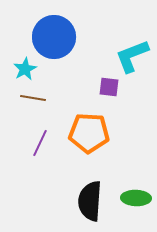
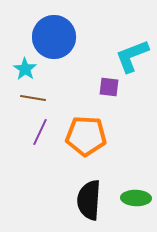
cyan star: rotated 10 degrees counterclockwise
orange pentagon: moved 3 px left, 3 px down
purple line: moved 11 px up
black semicircle: moved 1 px left, 1 px up
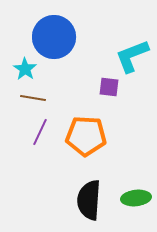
green ellipse: rotated 8 degrees counterclockwise
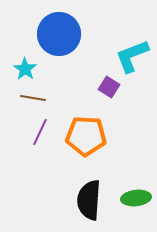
blue circle: moved 5 px right, 3 px up
purple square: rotated 25 degrees clockwise
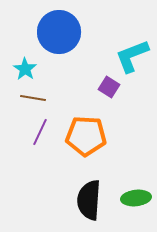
blue circle: moved 2 px up
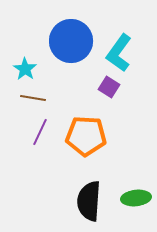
blue circle: moved 12 px right, 9 px down
cyan L-shape: moved 13 px left, 3 px up; rotated 33 degrees counterclockwise
black semicircle: moved 1 px down
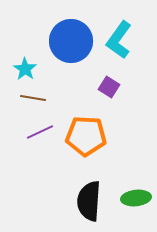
cyan L-shape: moved 13 px up
purple line: rotated 40 degrees clockwise
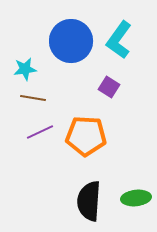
cyan star: rotated 30 degrees clockwise
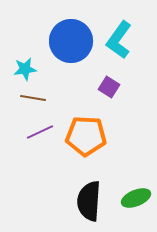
green ellipse: rotated 16 degrees counterclockwise
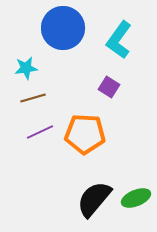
blue circle: moved 8 px left, 13 px up
cyan star: moved 1 px right, 1 px up
brown line: rotated 25 degrees counterclockwise
orange pentagon: moved 1 px left, 2 px up
black semicircle: moved 5 px right, 2 px up; rotated 36 degrees clockwise
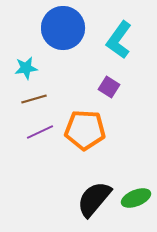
brown line: moved 1 px right, 1 px down
orange pentagon: moved 4 px up
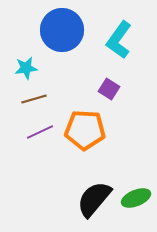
blue circle: moved 1 px left, 2 px down
purple square: moved 2 px down
